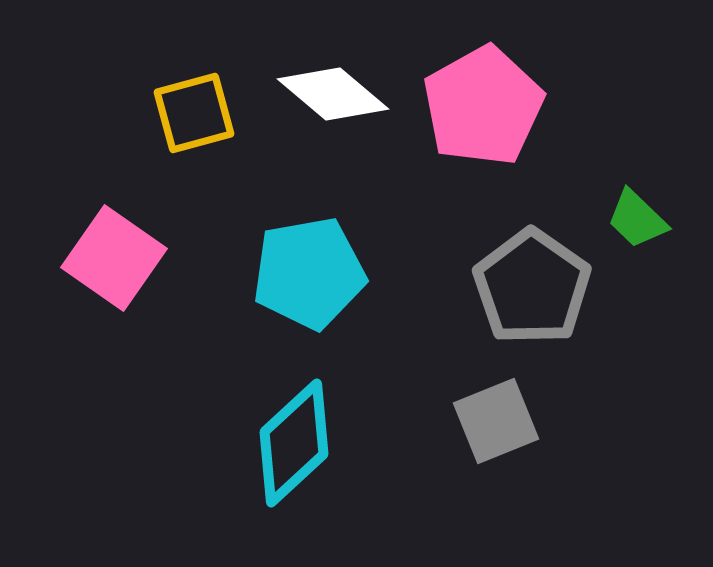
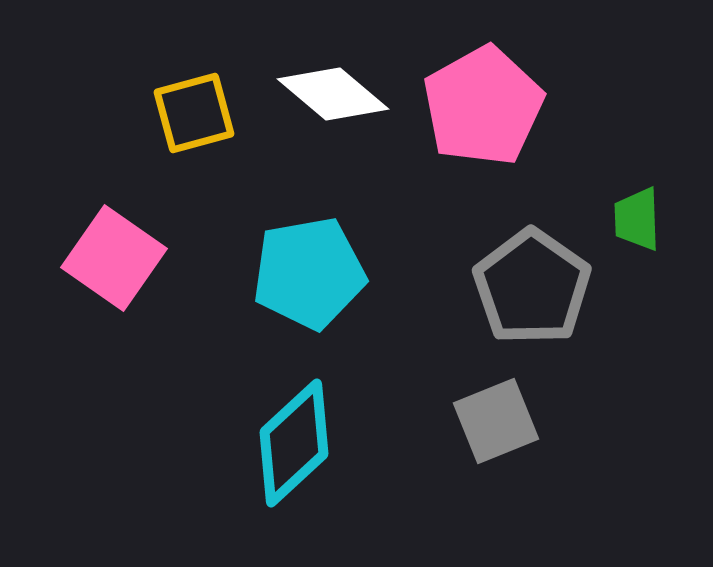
green trapezoid: rotated 44 degrees clockwise
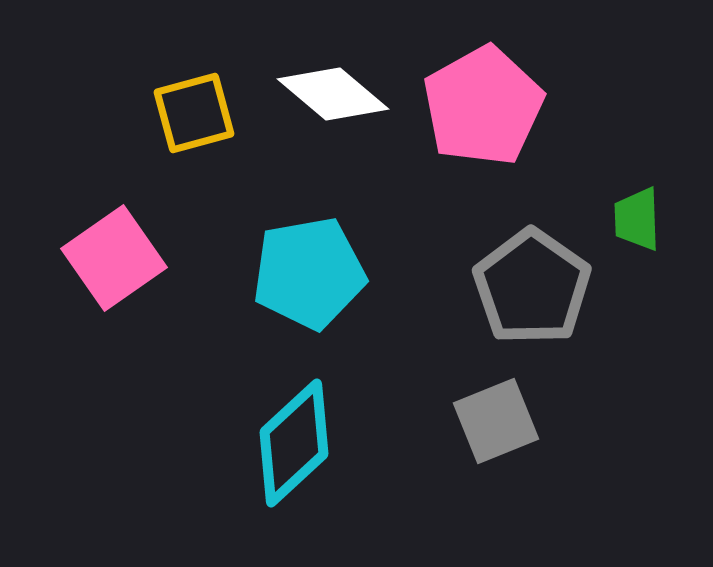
pink square: rotated 20 degrees clockwise
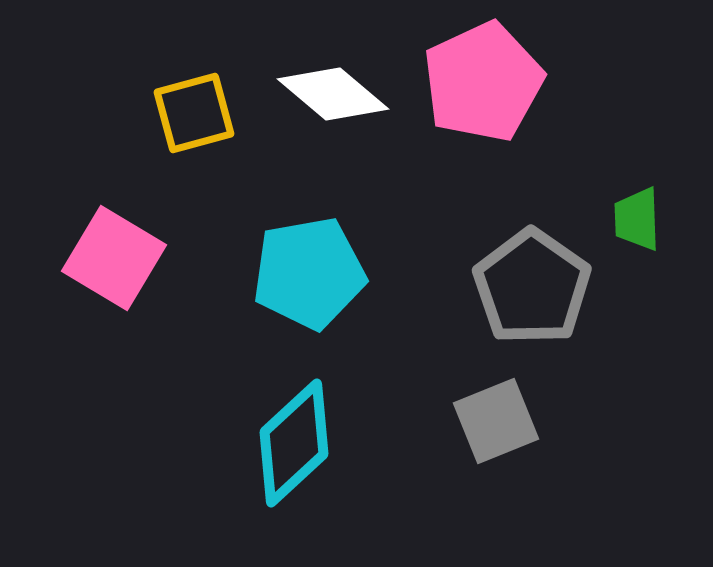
pink pentagon: moved 24 px up; rotated 4 degrees clockwise
pink square: rotated 24 degrees counterclockwise
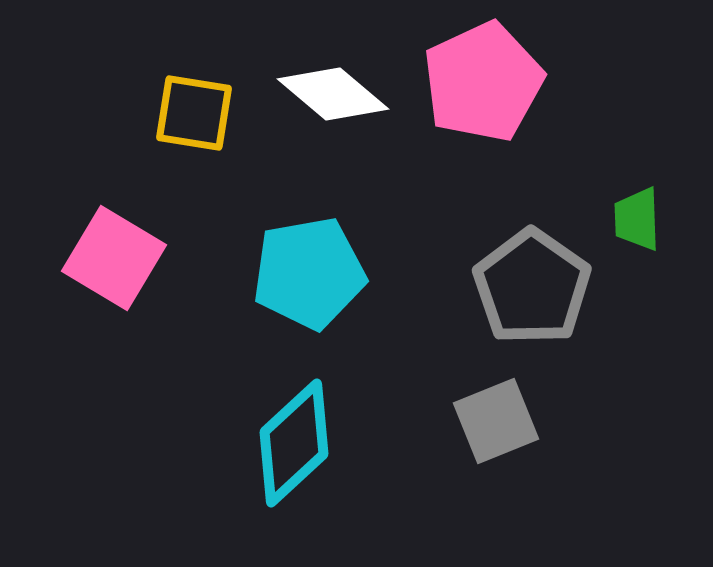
yellow square: rotated 24 degrees clockwise
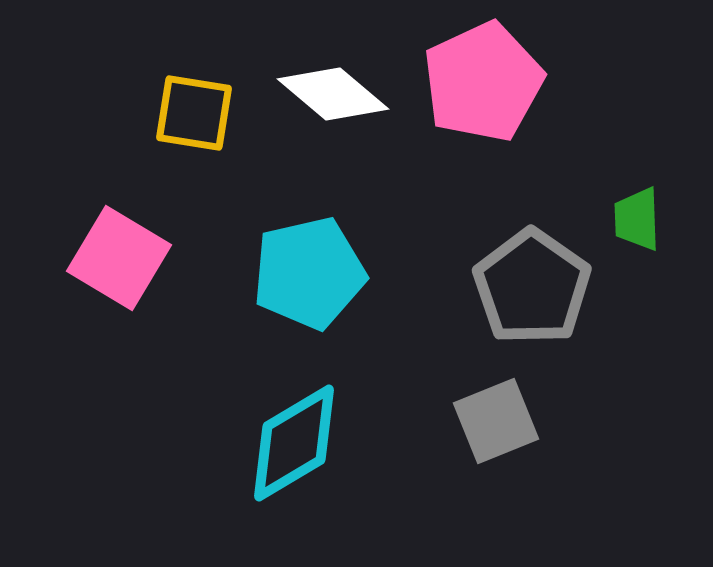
pink square: moved 5 px right
cyan pentagon: rotated 3 degrees counterclockwise
cyan diamond: rotated 12 degrees clockwise
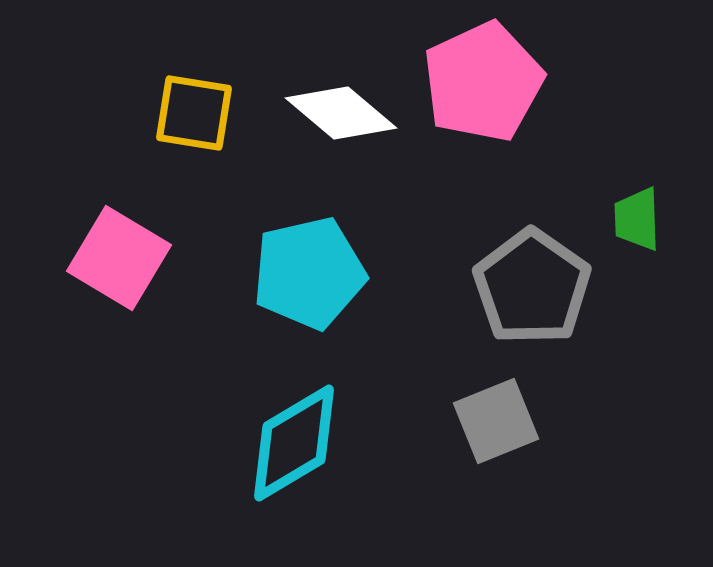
white diamond: moved 8 px right, 19 px down
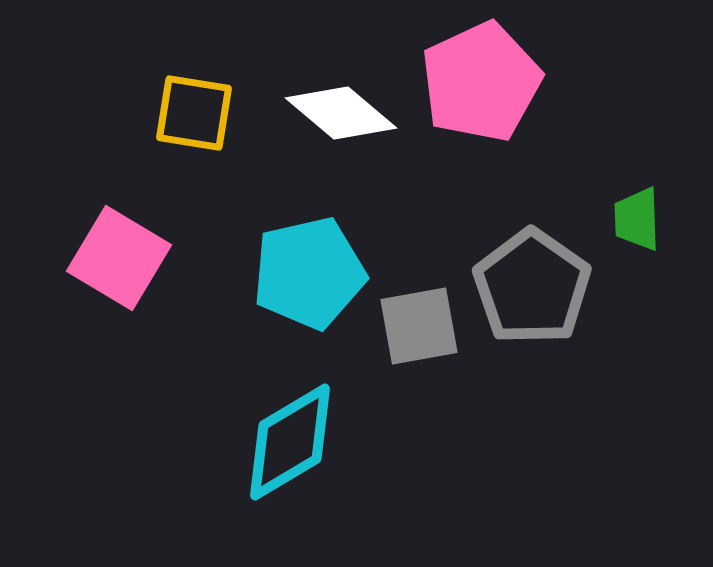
pink pentagon: moved 2 px left
gray square: moved 77 px left, 95 px up; rotated 12 degrees clockwise
cyan diamond: moved 4 px left, 1 px up
